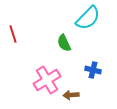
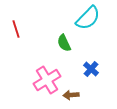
red line: moved 3 px right, 5 px up
blue cross: moved 2 px left, 1 px up; rotated 28 degrees clockwise
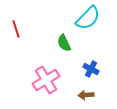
blue cross: rotated 14 degrees counterclockwise
pink cross: moved 1 px left
brown arrow: moved 15 px right
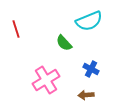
cyan semicircle: moved 1 px right, 3 px down; rotated 24 degrees clockwise
green semicircle: rotated 18 degrees counterclockwise
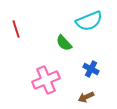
pink cross: rotated 8 degrees clockwise
brown arrow: moved 2 px down; rotated 21 degrees counterclockwise
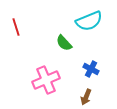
red line: moved 2 px up
brown arrow: rotated 42 degrees counterclockwise
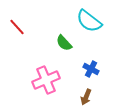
cyan semicircle: rotated 60 degrees clockwise
red line: moved 1 px right; rotated 24 degrees counterclockwise
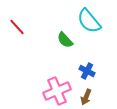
cyan semicircle: rotated 12 degrees clockwise
green semicircle: moved 1 px right, 3 px up
blue cross: moved 4 px left, 2 px down
pink cross: moved 11 px right, 11 px down
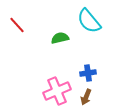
red line: moved 2 px up
green semicircle: moved 5 px left, 2 px up; rotated 120 degrees clockwise
blue cross: moved 1 px right, 2 px down; rotated 35 degrees counterclockwise
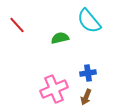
pink cross: moved 3 px left, 2 px up
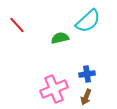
cyan semicircle: moved 1 px left; rotated 92 degrees counterclockwise
blue cross: moved 1 px left, 1 px down
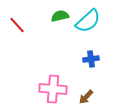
green semicircle: moved 22 px up
blue cross: moved 4 px right, 15 px up
pink cross: moved 1 px left; rotated 28 degrees clockwise
brown arrow: rotated 21 degrees clockwise
